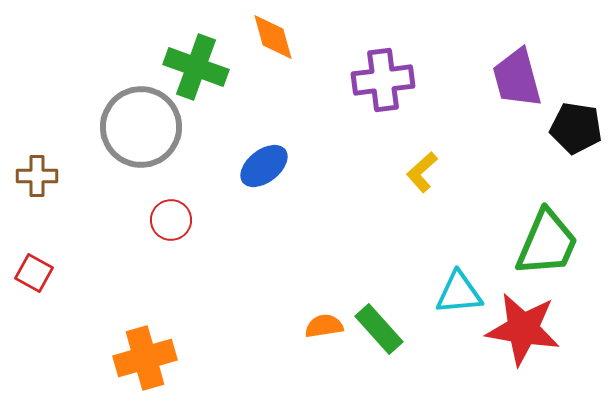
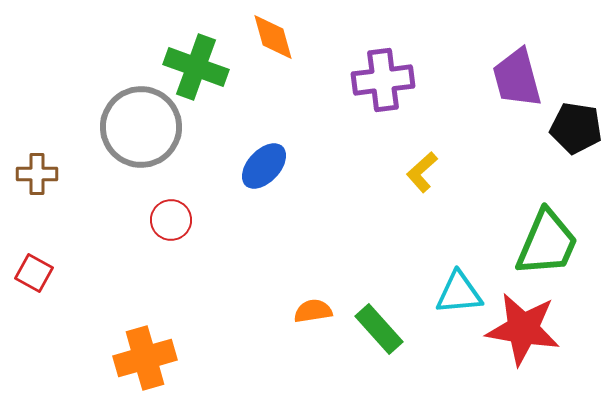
blue ellipse: rotated 9 degrees counterclockwise
brown cross: moved 2 px up
orange semicircle: moved 11 px left, 15 px up
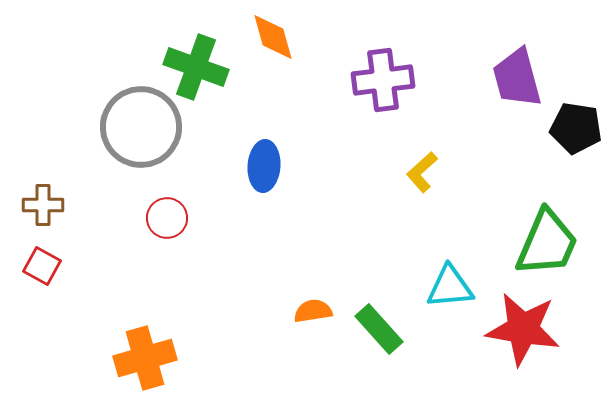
blue ellipse: rotated 39 degrees counterclockwise
brown cross: moved 6 px right, 31 px down
red circle: moved 4 px left, 2 px up
red square: moved 8 px right, 7 px up
cyan triangle: moved 9 px left, 6 px up
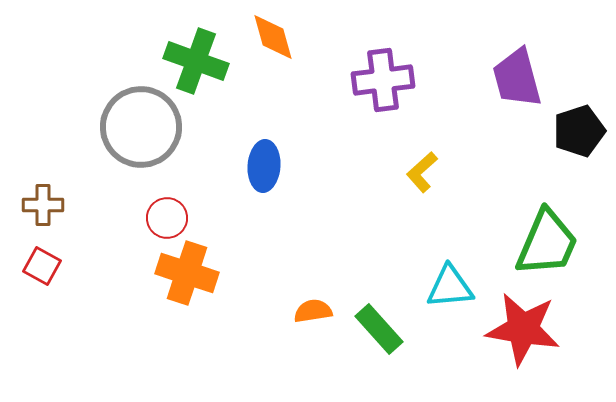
green cross: moved 6 px up
black pentagon: moved 3 px right, 3 px down; rotated 27 degrees counterclockwise
orange cross: moved 42 px right, 85 px up; rotated 34 degrees clockwise
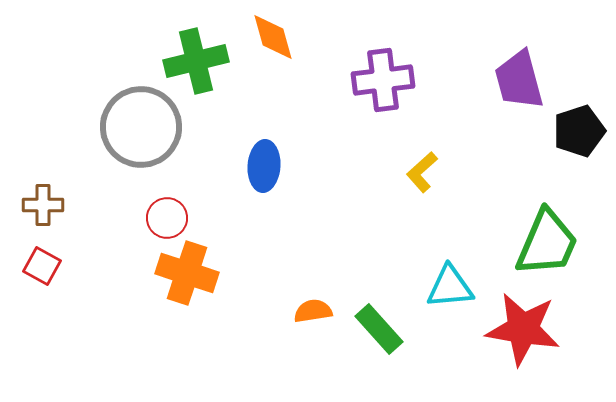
green cross: rotated 34 degrees counterclockwise
purple trapezoid: moved 2 px right, 2 px down
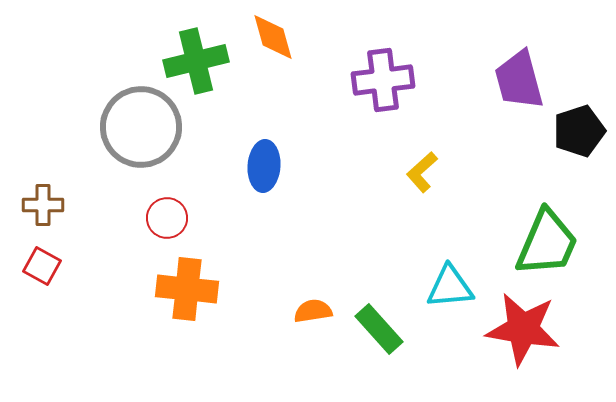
orange cross: moved 16 px down; rotated 12 degrees counterclockwise
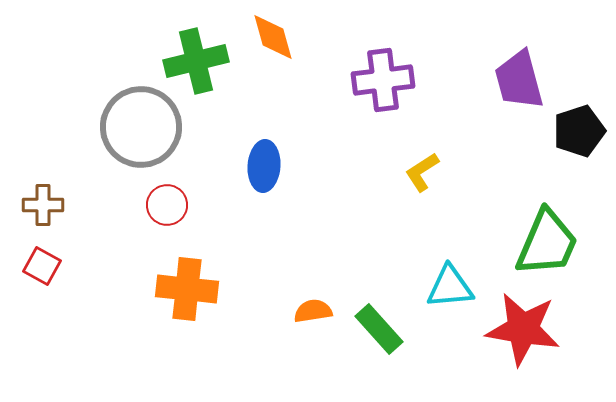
yellow L-shape: rotated 9 degrees clockwise
red circle: moved 13 px up
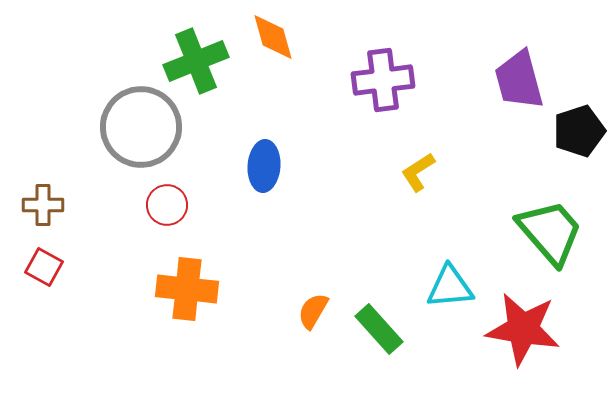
green cross: rotated 8 degrees counterclockwise
yellow L-shape: moved 4 px left
green trapezoid: moved 3 px right, 11 px up; rotated 64 degrees counterclockwise
red square: moved 2 px right, 1 px down
orange semicircle: rotated 51 degrees counterclockwise
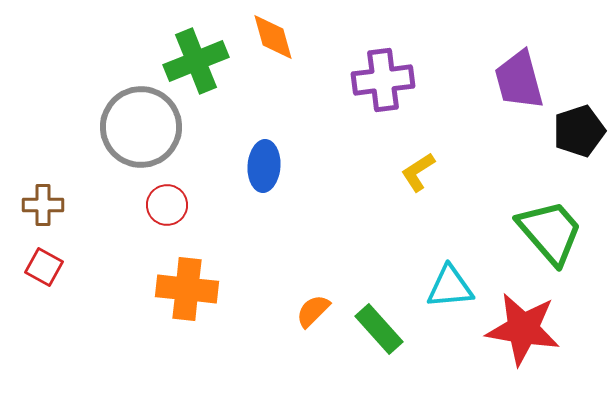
orange semicircle: rotated 15 degrees clockwise
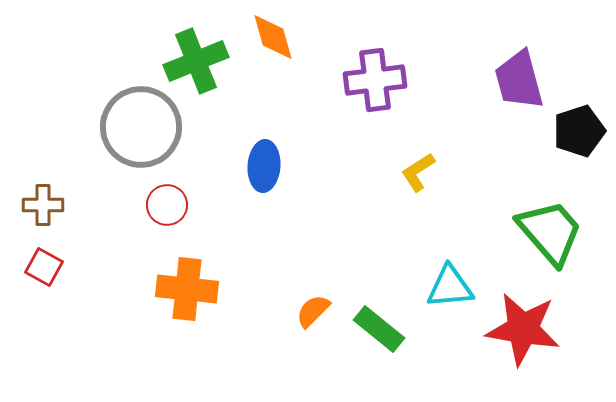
purple cross: moved 8 px left
green rectangle: rotated 9 degrees counterclockwise
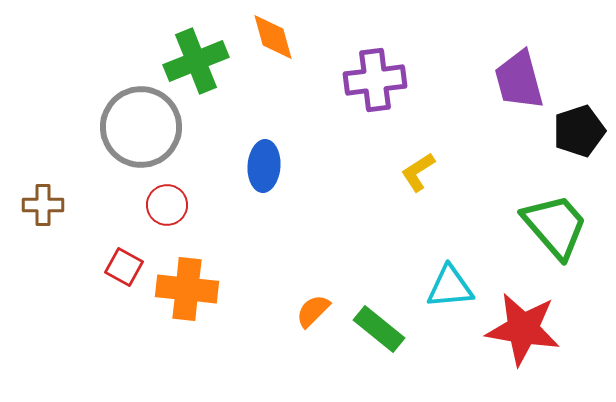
green trapezoid: moved 5 px right, 6 px up
red square: moved 80 px right
